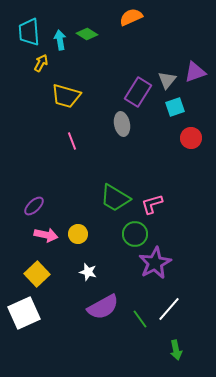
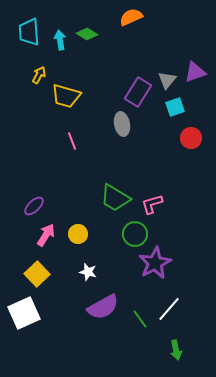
yellow arrow: moved 2 px left, 12 px down
pink arrow: rotated 70 degrees counterclockwise
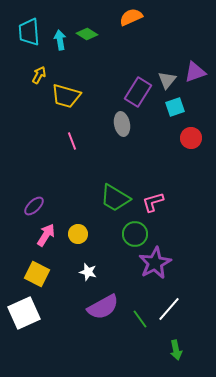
pink L-shape: moved 1 px right, 2 px up
yellow square: rotated 20 degrees counterclockwise
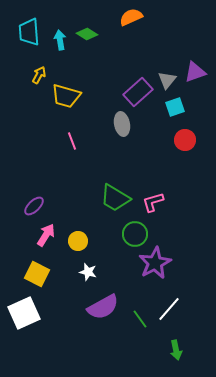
purple rectangle: rotated 16 degrees clockwise
red circle: moved 6 px left, 2 px down
yellow circle: moved 7 px down
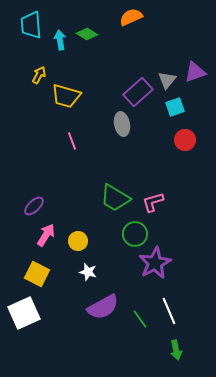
cyan trapezoid: moved 2 px right, 7 px up
white line: moved 2 px down; rotated 64 degrees counterclockwise
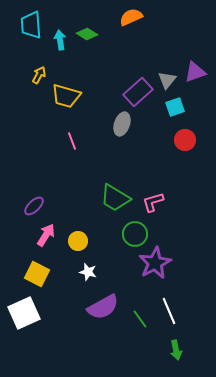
gray ellipse: rotated 30 degrees clockwise
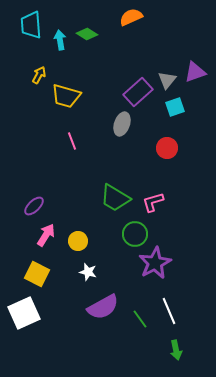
red circle: moved 18 px left, 8 px down
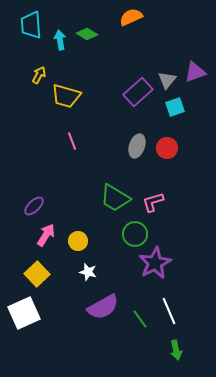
gray ellipse: moved 15 px right, 22 px down
yellow square: rotated 20 degrees clockwise
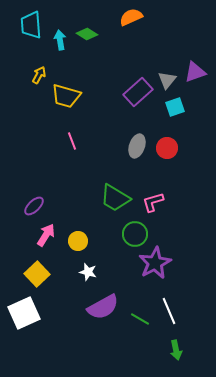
green line: rotated 24 degrees counterclockwise
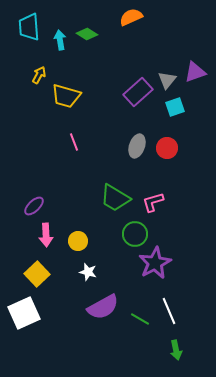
cyan trapezoid: moved 2 px left, 2 px down
pink line: moved 2 px right, 1 px down
pink arrow: rotated 145 degrees clockwise
